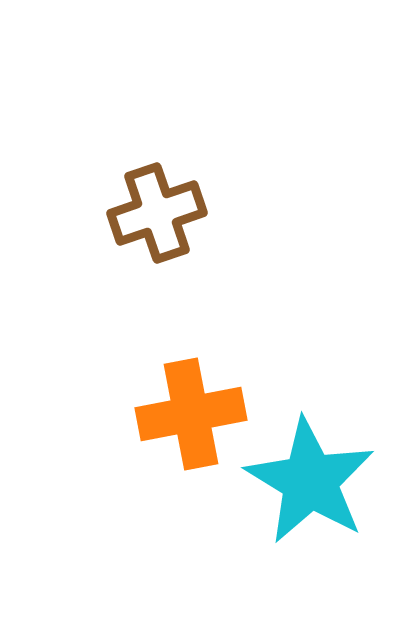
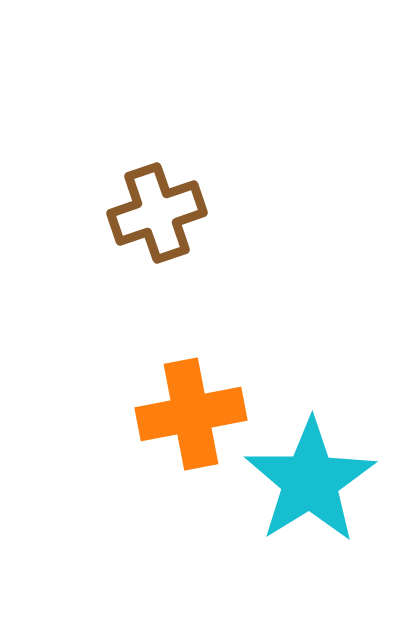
cyan star: rotated 9 degrees clockwise
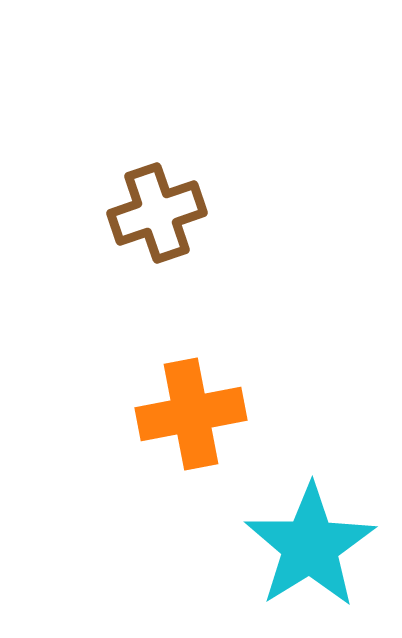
cyan star: moved 65 px down
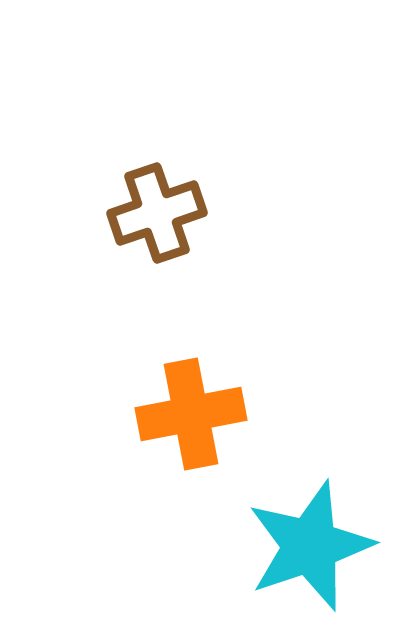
cyan star: rotated 13 degrees clockwise
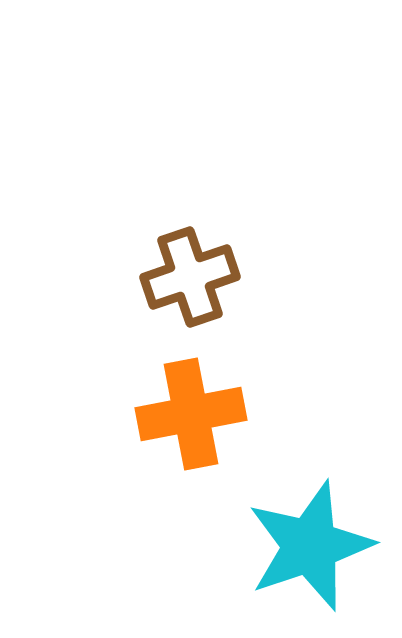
brown cross: moved 33 px right, 64 px down
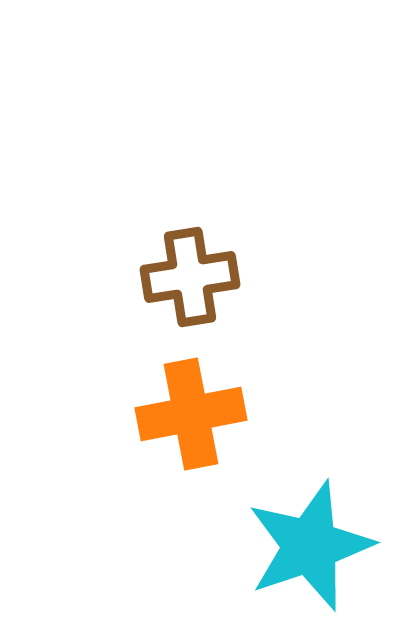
brown cross: rotated 10 degrees clockwise
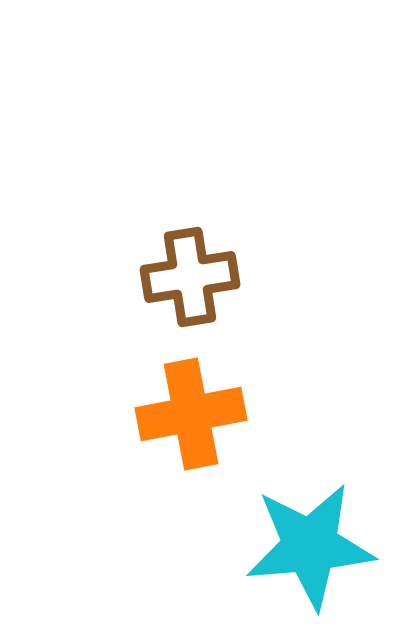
cyan star: rotated 14 degrees clockwise
